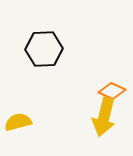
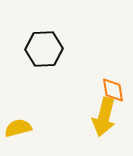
orange diamond: moved 1 px right, 1 px up; rotated 56 degrees clockwise
yellow semicircle: moved 6 px down
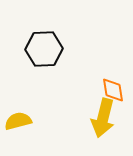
yellow arrow: moved 1 px left, 1 px down
yellow semicircle: moved 7 px up
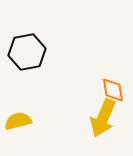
black hexagon: moved 17 px left, 3 px down; rotated 9 degrees counterclockwise
yellow arrow: rotated 9 degrees clockwise
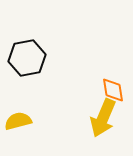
black hexagon: moved 6 px down
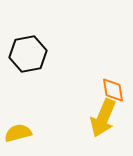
black hexagon: moved 1 px right, 4 px up
yellow semicircle: moved 12 px down
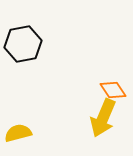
black hexagon: moved 5 px left, 10 px up
orange diamond: rotated 24 degrees counterclockwise
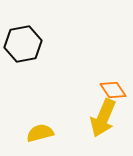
yellow semicircle: moved 22 px right
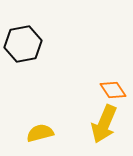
yellow arrow: moved 1 px right, 6 px down
